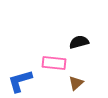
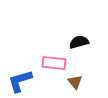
brown triangle: moved 1 px left, 1 px up; rotated 28 degrees counterclockwise
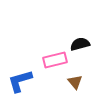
black semicircle: moved 1 px right, 2 px down
pink rectangle: moved 1 px right, 3 px up; rotated 20 degrees counterclockwise
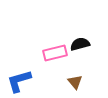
pink rectangle: moved 7 px up
blue L-shape: moved 1 px left
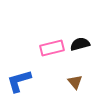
pink rectangle: moved 3 px left, 5 px up
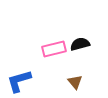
pink rectangle: moved 2 px right, 1 px down
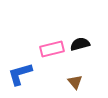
pink rectangle: moved 2 px left
blue L-shape: moved 1 px right, 7 px up
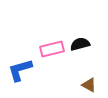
blue L-shape: moved 4 px up
brown triangle: moved 14 px right, 3 px down; rotated 21 degrees counterclockwise
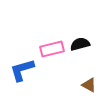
blue L-shape: moved 2 px right
